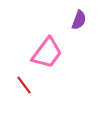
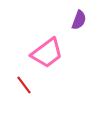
pink trapezoid: rotated 16 degrees clockwise
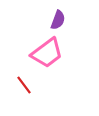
purple semicircle: moved 21 px left
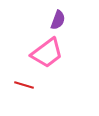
red line: rotated 36 degrees counterclockwise
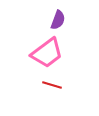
red line: moved 28 px right
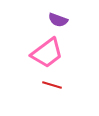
purple semicircle: rotated 90 degrees clockwise
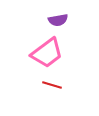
purple semicircle: rotated 30 degrees counterclockwise
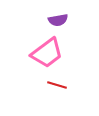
red line: moved 5 px right
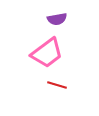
purple semicircle: moved 1 px left, 1 px up
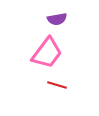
pink trapezoid: rotated 16 degrees counterclockwise
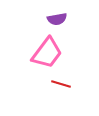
red line: moved 4 px right, 1 px up
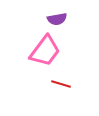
pink trapezoid: moved 2 px left, 2 px up
